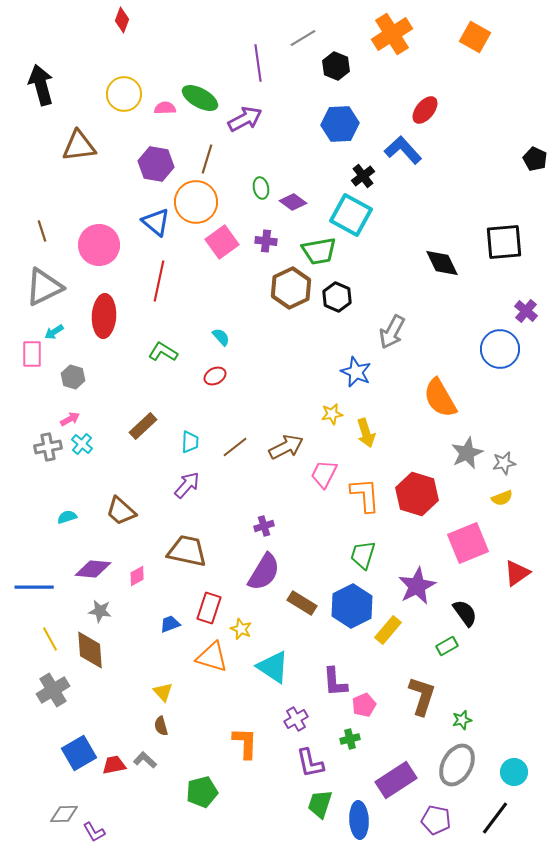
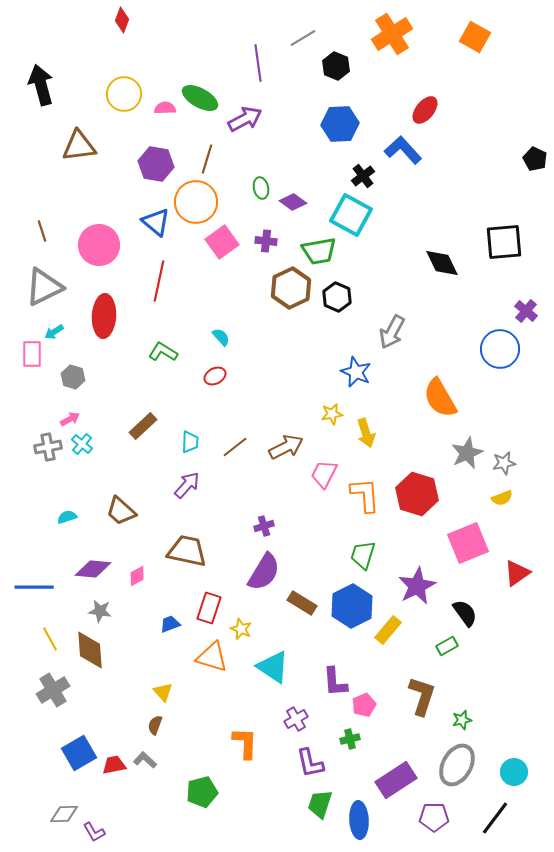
brown semicircle at (161, 726): moved 6 px left, 1 px up; rotated 36 degrees clockwise
purple pentagon at (436, 820): moved 2 px left, 3 px up; rotated 12 degrees counterclockwise
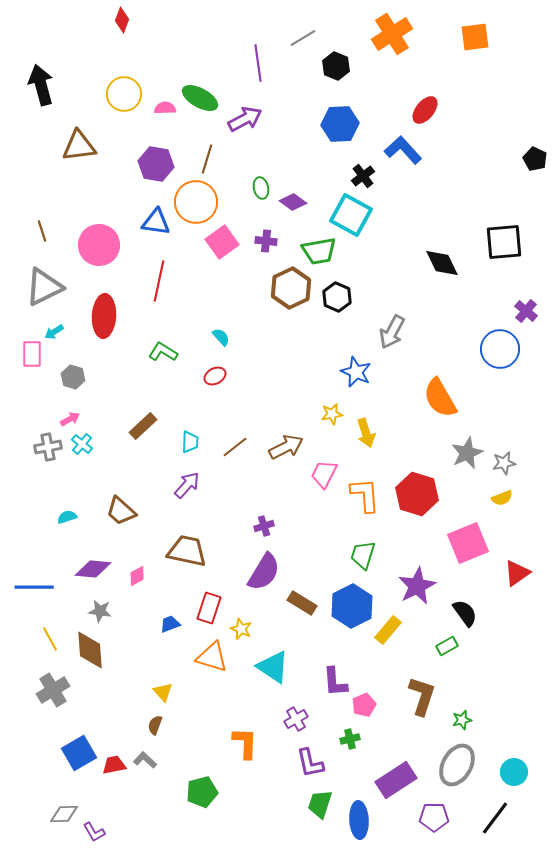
orange square at (475, 37): rotated 36 degrees counterclockwise
blue triangle at (156, 222): rotated 32 degrees counterclockwise
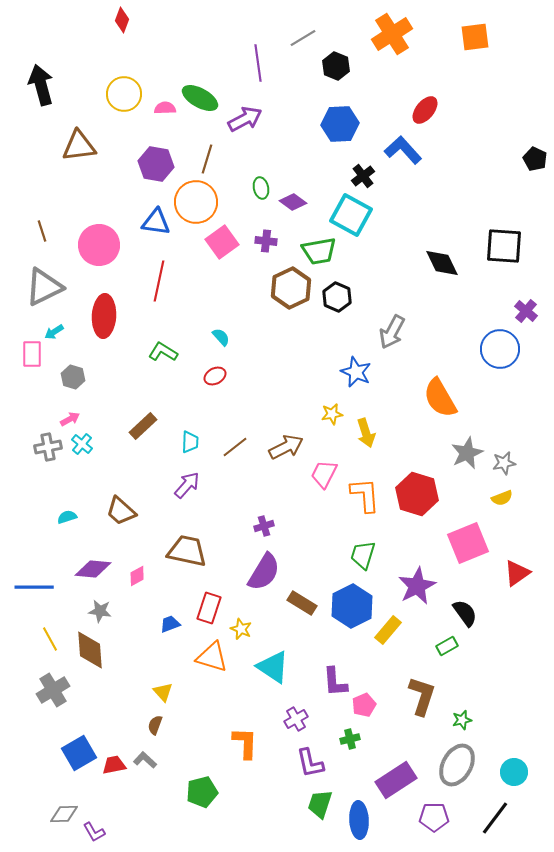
black square at (504, 242): moved 4 px down; rotated 9 degrees clockwise
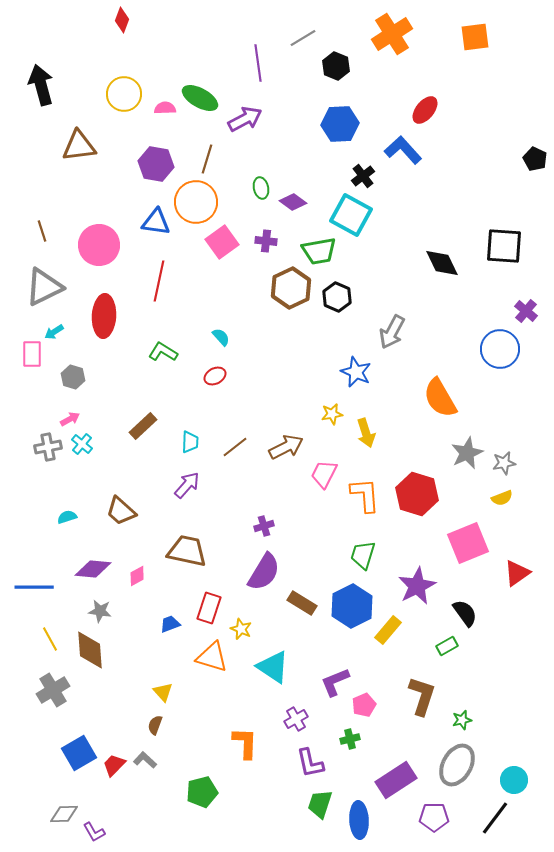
purple L-shape at (335, 682): rotated 72 degrees clockwise
red trapezoid at (114, 765): rotated 35 degrees counterclockwise
cyan circle at (514, 772): moved 8 px down
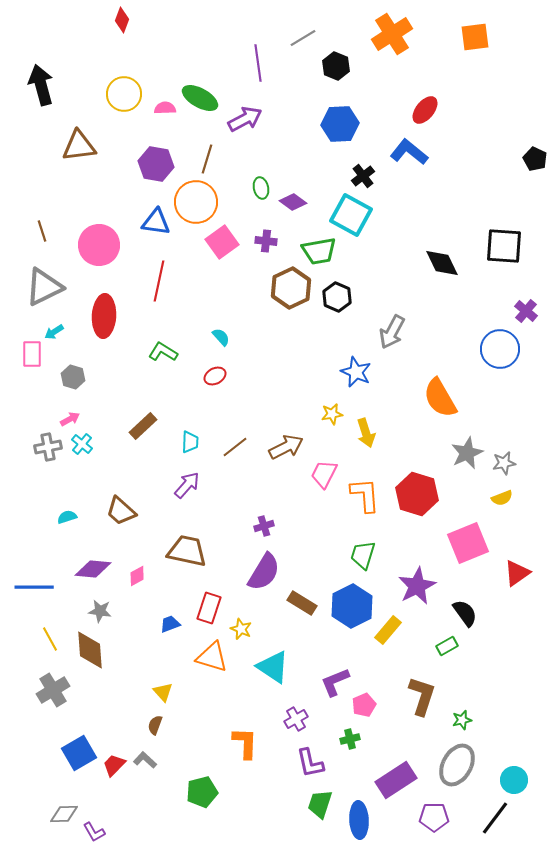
blue L-shape at (403, 150): moved 6 px right, 2 px down; rotated 9 degrees counterclockwise
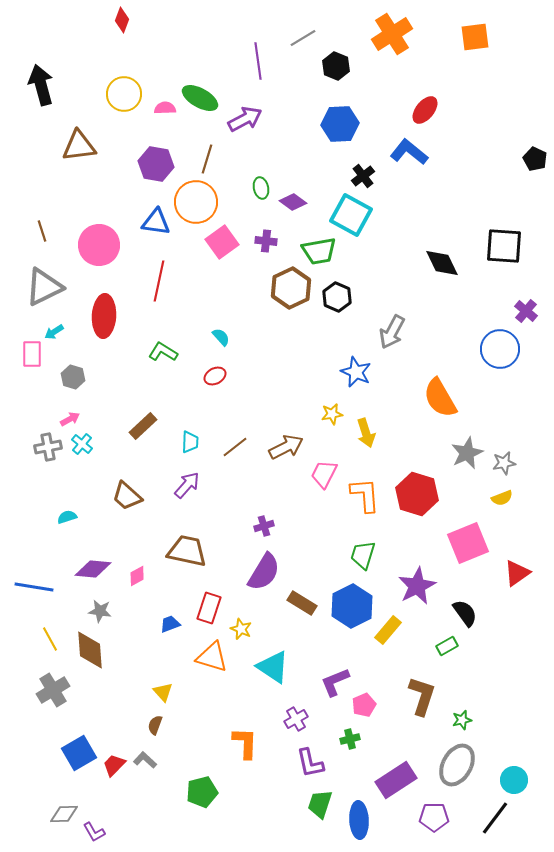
purple line at (258, 63): moved 2 px up
brown trapezoid at (121, 511): moved 6 px right, 15 px up
blue line at (34, 587): rotated 9 degrees clockwise
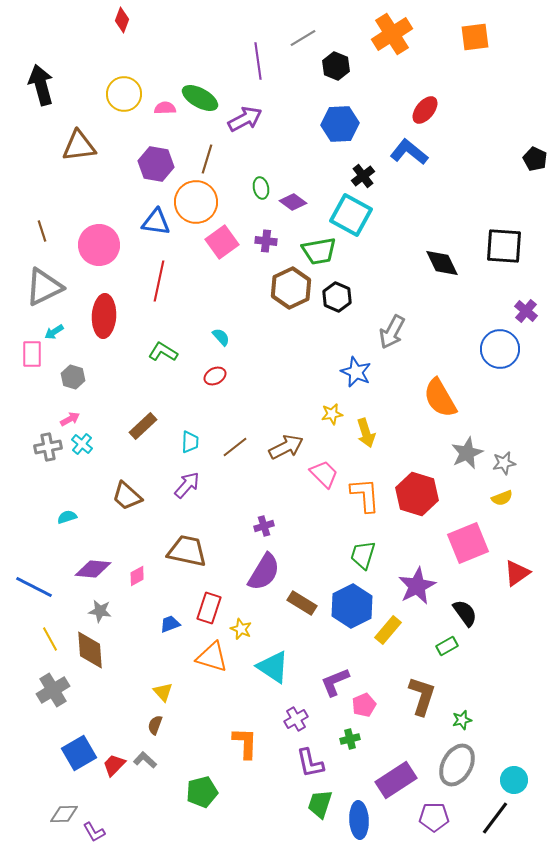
pink trapezoid at (324, 474): rotated 108 degrees clockwise
blue line at (34, 587): rotated 18 degrees clockwise
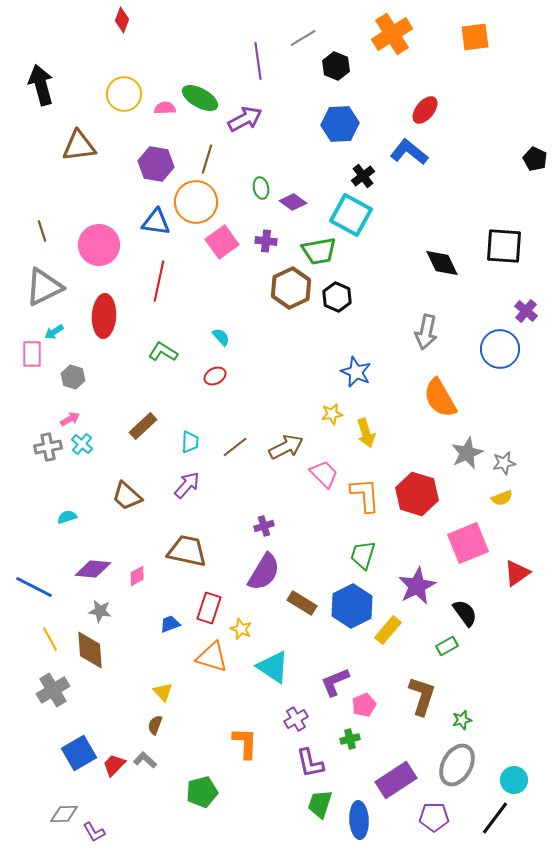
gray arrow at (392, 332): moved 34 px right; rotated 16 degrees counterclockwise
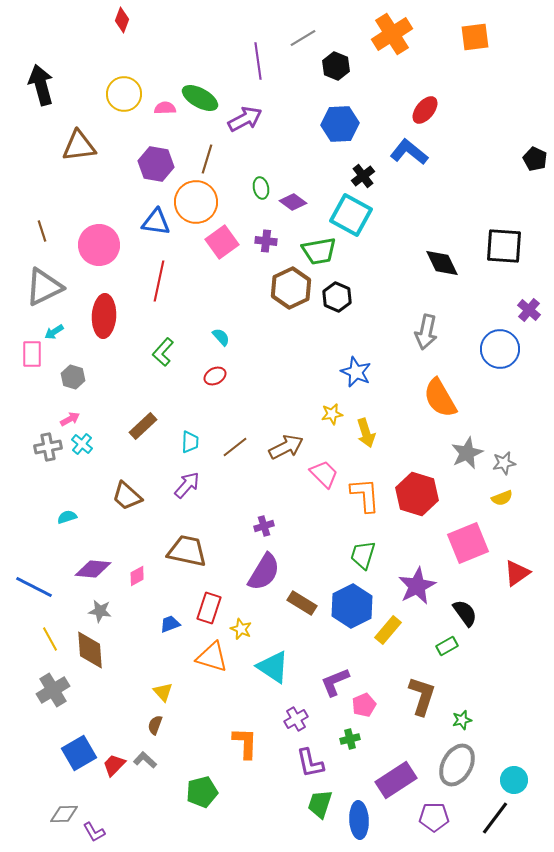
purple cross at (526, 311): moved 3 px right, 1 px up
green L-shape at (163, 352): rotated 80 degrees counterclockwise
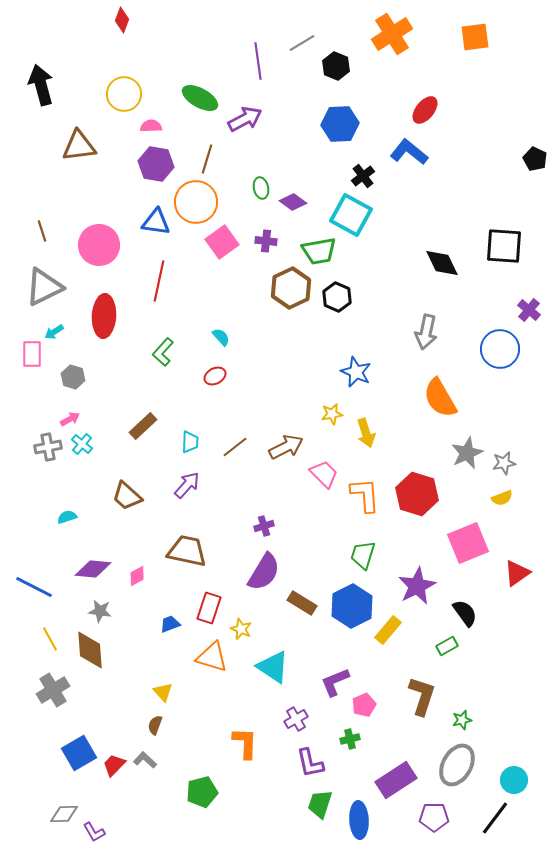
gray line at (303, 38): moved 1 px left, 5 px down
pink semicircle at (165, 108): moved 14 px left, 18 px down
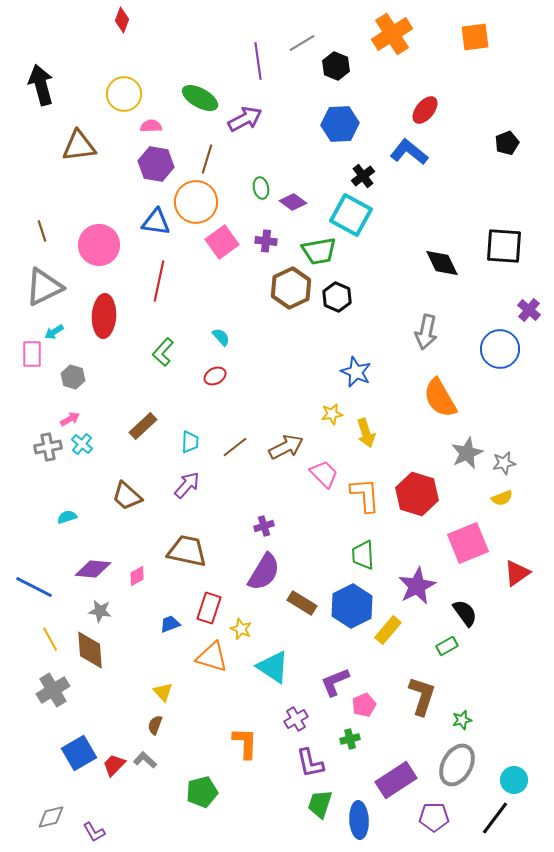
black pentagon at (535, 159): moved 28 px left, 16 px up; rotated 25 degrees clockwise
green trapezoid at (363, 555): rotated 20 degrees counterclockwise
gray diamond at (64, 814): moved 13 px left, 3 px down; rotated 12 degrees counterclockwise
